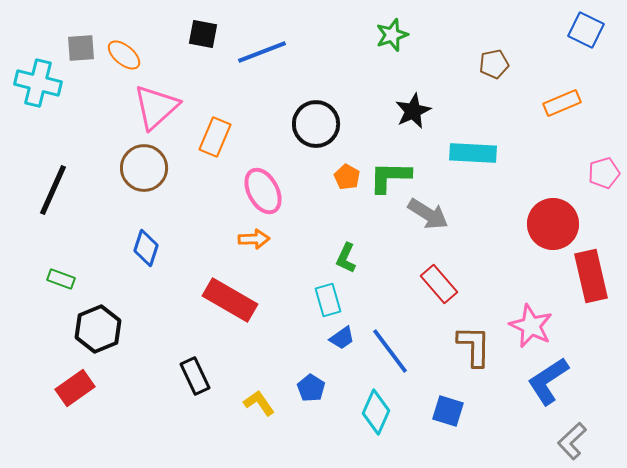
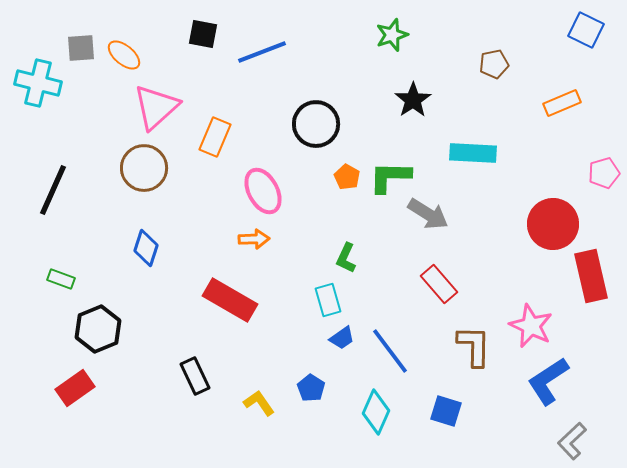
black star at (413, 111): moved 11 px up; rotated 9 degrees counterclockwise
blue square at (448, 411): moved 2 px left
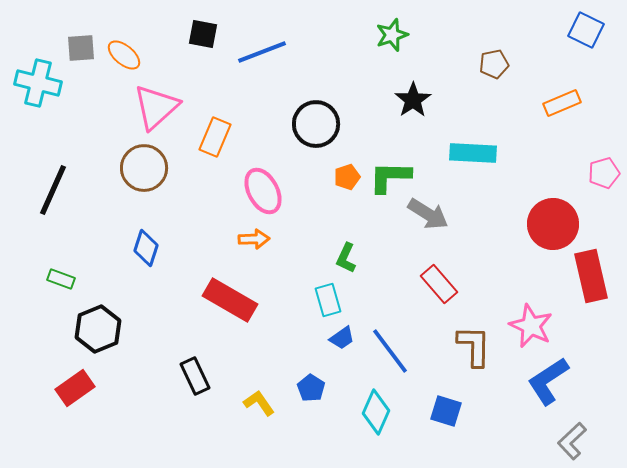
orange pentagon at (347, 177): rotated 25 degrees clockwise
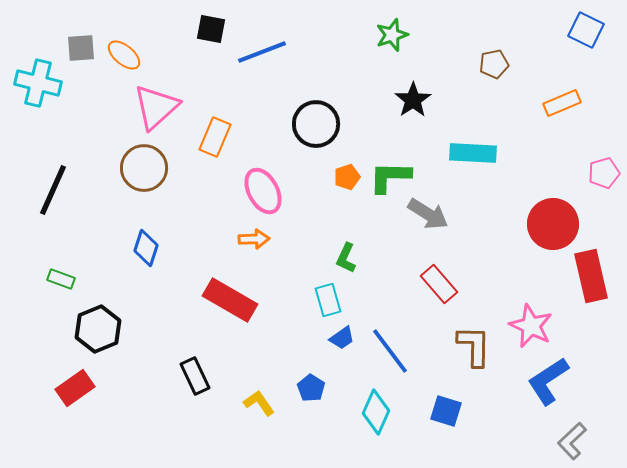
black square at (203, 34): moved 8 px right, 5 px up
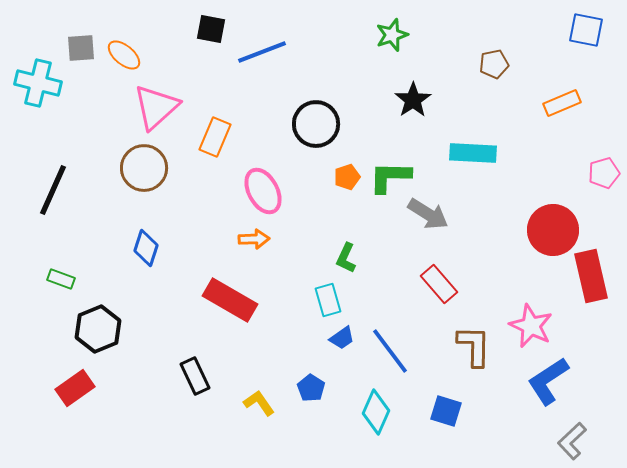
blue square at (586, 30): rotated 15 degrees counterclockwise
red circle at (553, 224): moved 6 px down
